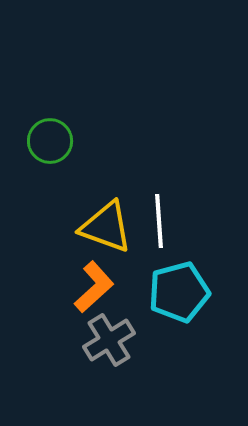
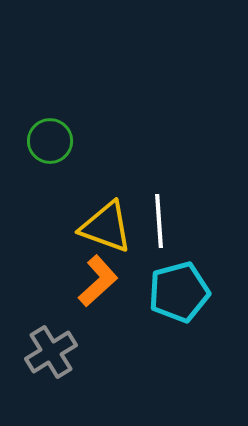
orange L-shape: moved 4 px right, 6 px up
gray cross: moved 58 px left, 12 px down
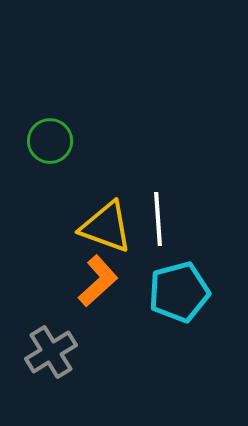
white line: moved 1 px left, 2 px up
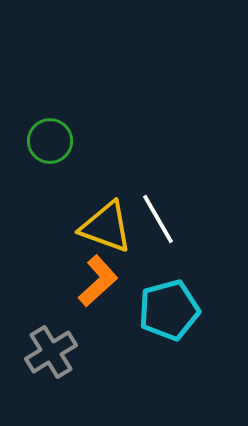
white line: rotated 26 degrees counterclockwise
cyan pentagon: moved 10 px left, 18 px down
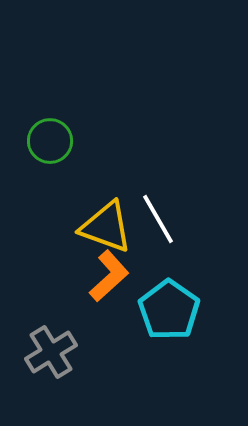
orange L-shape: moved 11 px right, 5 px up
cyan pentagon: rotated 22 degrees counterclockwise
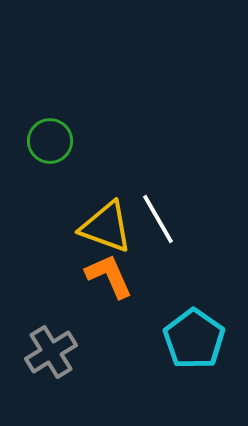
orange L-shape: rotated 72 degrees counterclockwise
cyan pentagon: moved 25 px right, 29 px down
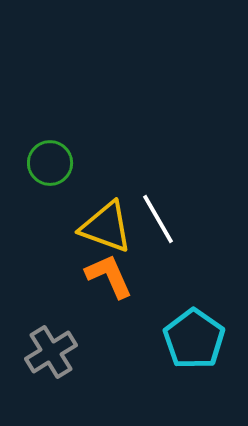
green circle: moved 22 px down
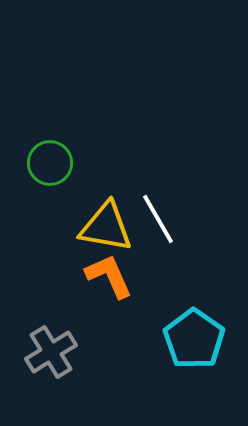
yellow triangle: rotated 10 degrees counterclockwise
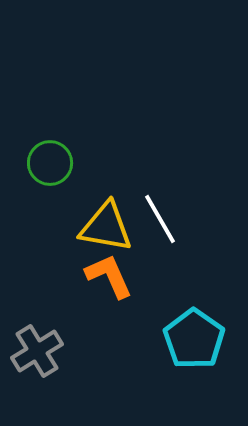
white line: moved 2 px right
gray cross: moved 14 px left, 1 px up
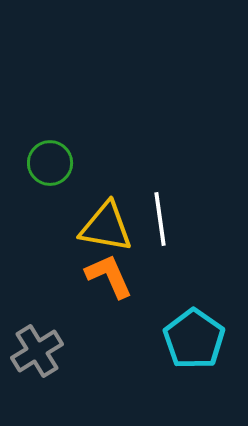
white line: rotated 22 degrees clockwise
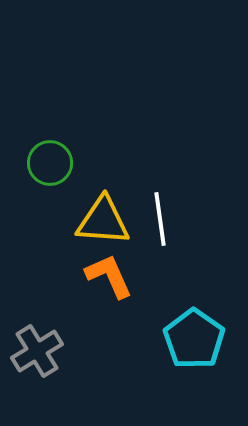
yellow triangle: moved 3 px left, 6 px up; rotated 6 degrees counterclockwise
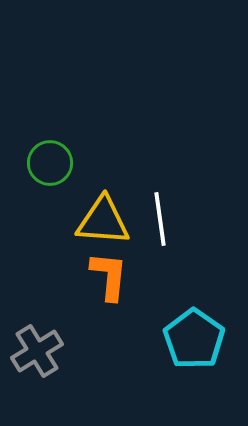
orange L-shape: rotated 30 degrees clockwise
